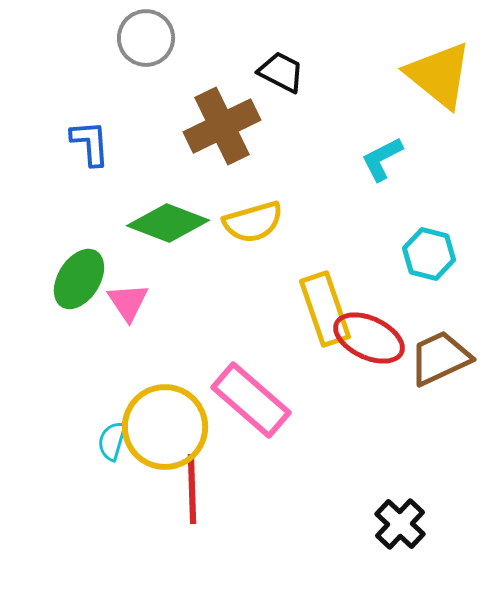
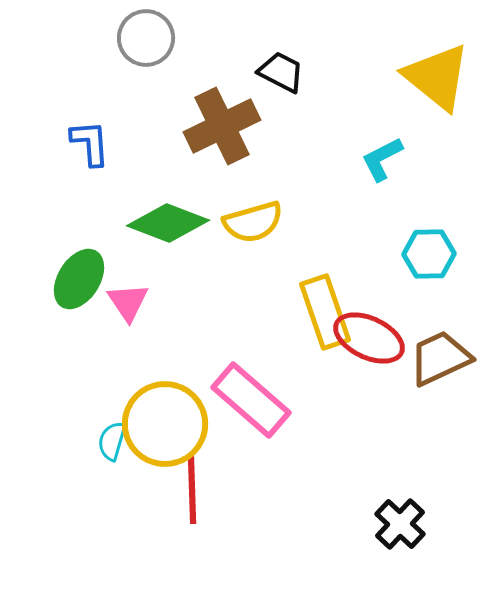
yellow triangle: moved 2 px left, 2 px down
cyan hexagon: rotated 15 degrees counterclockwise
yellow rectangle: moved 3 px down
yellow circle: moved 3 px up
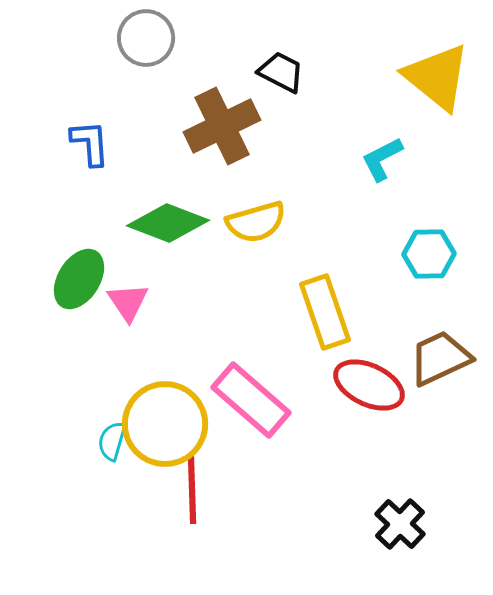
yellow semicircle: moved 3 px right
red ellipse: moved 47 px down
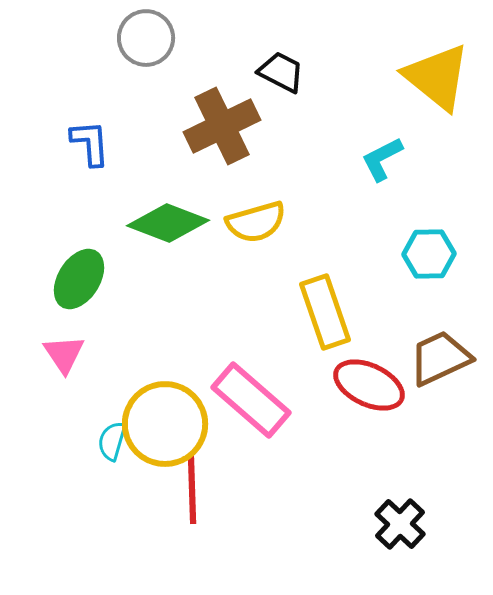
pink triangle: moved 64 px left, 52 px down
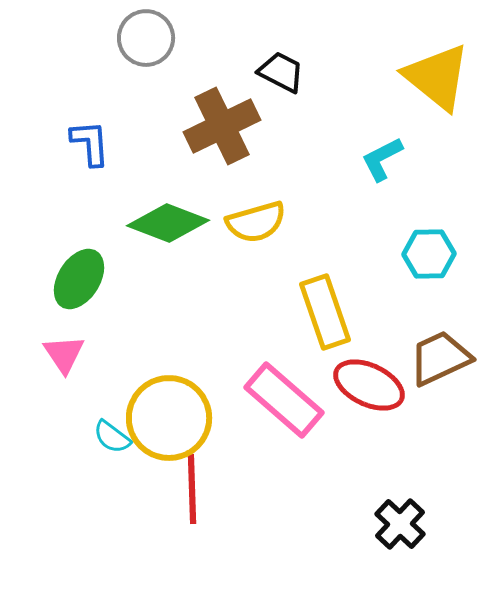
pink rectangle: moved 33 px right
yellow circle: moved 4 px right, 6 px up
cyan semicircle: moved 4 px up; rotated 69 degrees counterclockwise
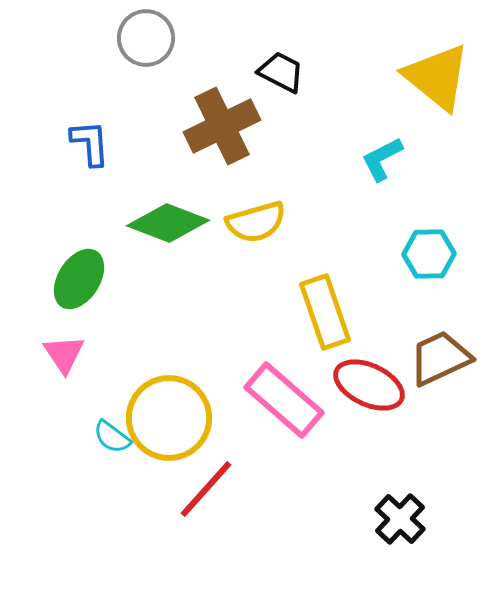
red line: moved 14 px right; rotated 44 degrees clockwise
black cross: moved 5 px up
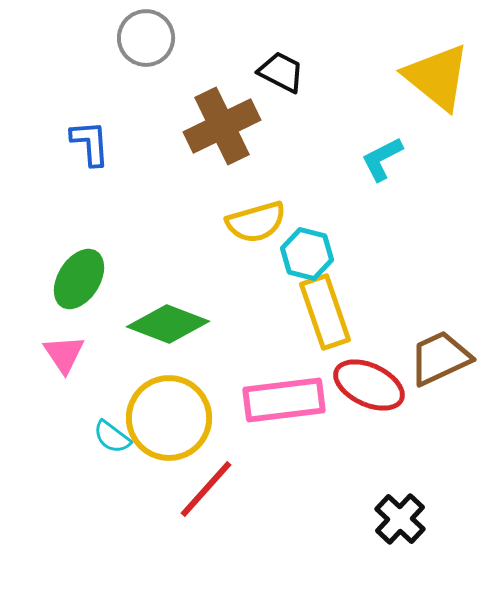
green diamond: moved 101 px down
cyan hexagon: moved 122 px left; rotated 15 degrees clockwise
pink rectangle: rotated 48 degrees counterclockwise
